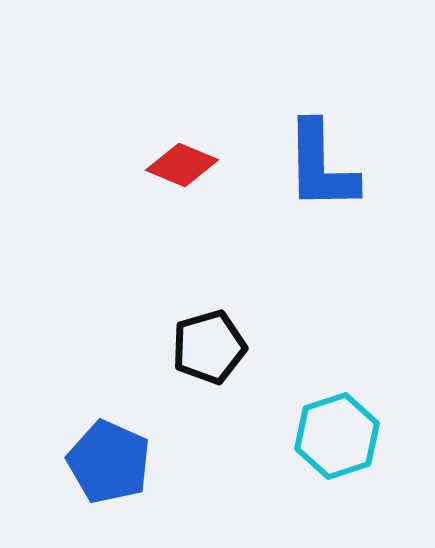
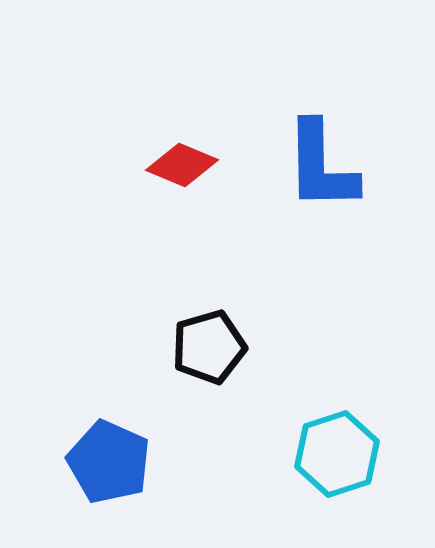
cyan hexagon: moved 18 px down
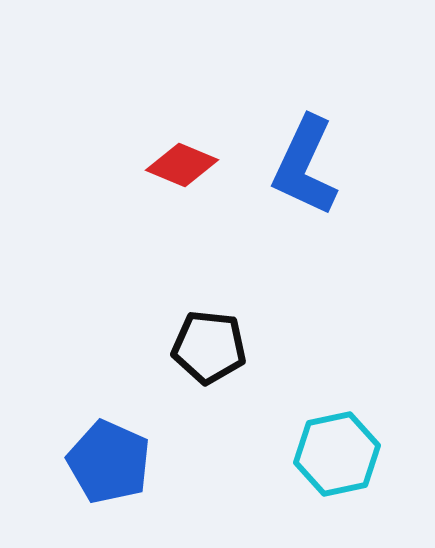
blue L-shape: moved 16 px left; rotated 26 degrees clockwise
black pentagon: rotated 22 degrees clockwise
cyan hexagon: rotated 6 degrees clockwise
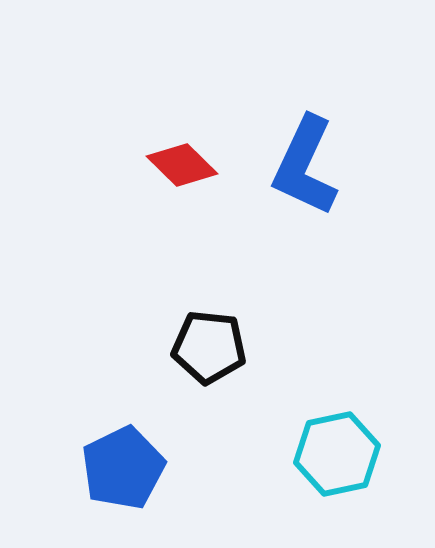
red diamond: rotated 22 degrees clockwise
blue pentagon: moved 14 px right, 6 px down; rotated 22 degrees clockwise
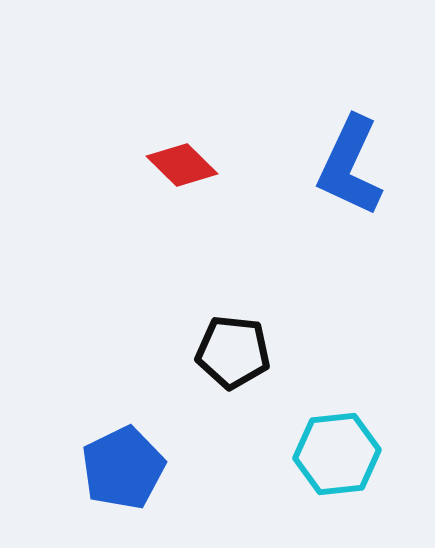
blue L-shape: moved 45 px right
black pentagon: moved 24 px right, 5 px down
cyan hexagon: rotated 6 degrees clockwise
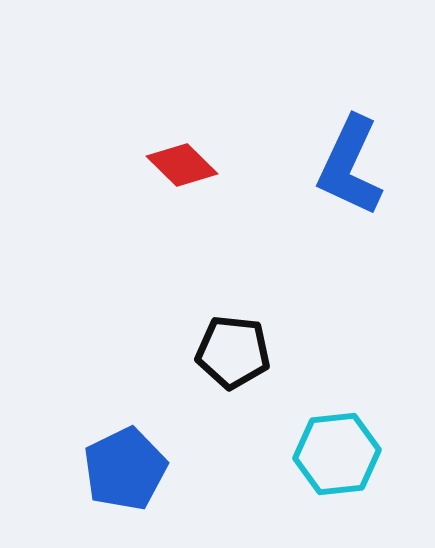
blue pentagon: moved 2 px right, 1 px down
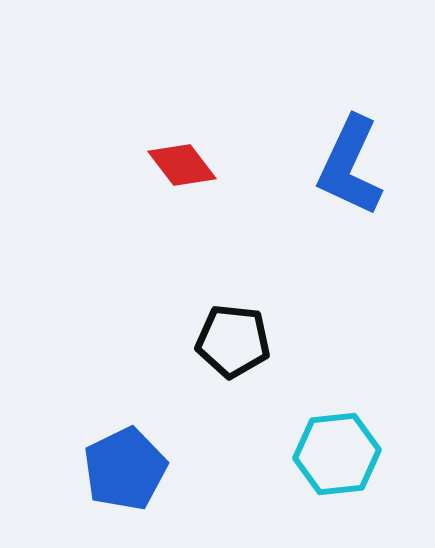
red diamond: rotated 8 degrees clockwise
black pentagon: moved 11 px up
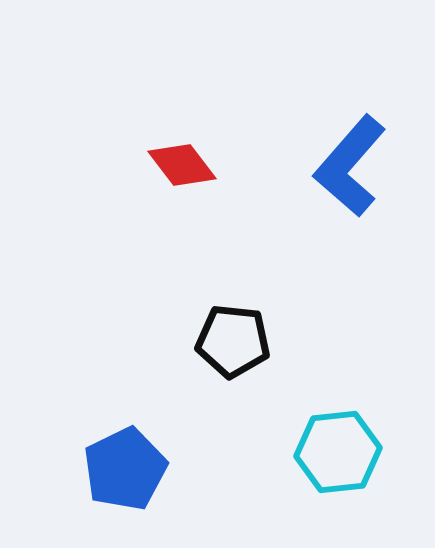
blue L-shape: rotated 16 degrees clockwise
cyan hexagon: moved 1 px right, 2 px up
